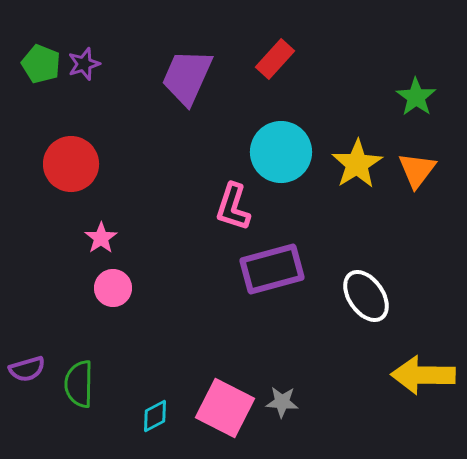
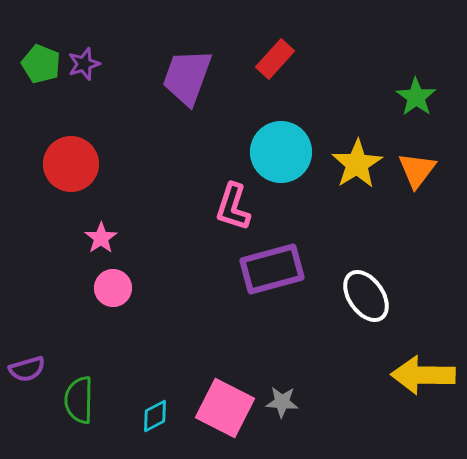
purple trapezoid: rotated 4 degrees counterclockwise
green semicircle: moved 16 px down
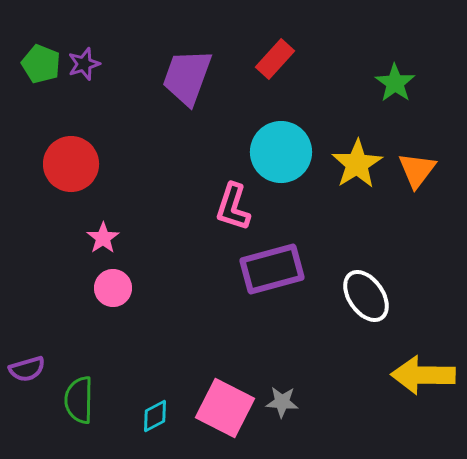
green star: moved 21 px left, 14 px up
pink star: moved 2 px right
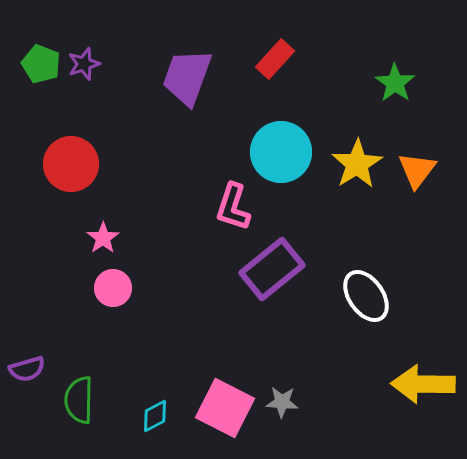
purple rectangle: rotated 24 degrees counterclockwise
yellow arrow: moved 9 px down
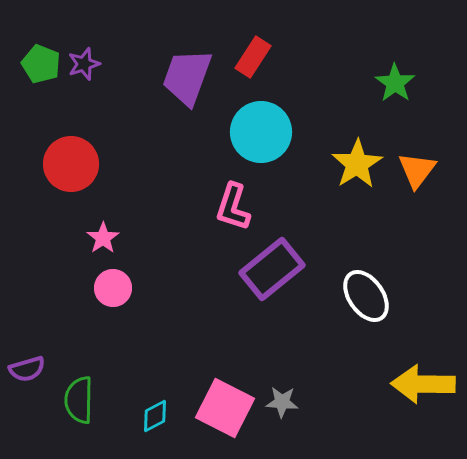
red rectangle: moved 22 px left, 2 px up; rotated 9 degrees counterclockwise
cyan circle: moved 20 px left, 20 px up
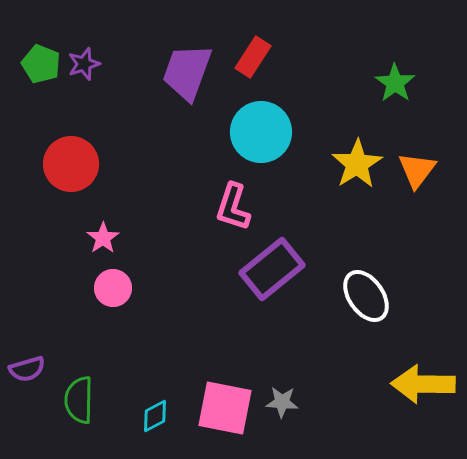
purple trapezoid: moved 5 px up
pink square: rotated 16 degrees counterclockwise
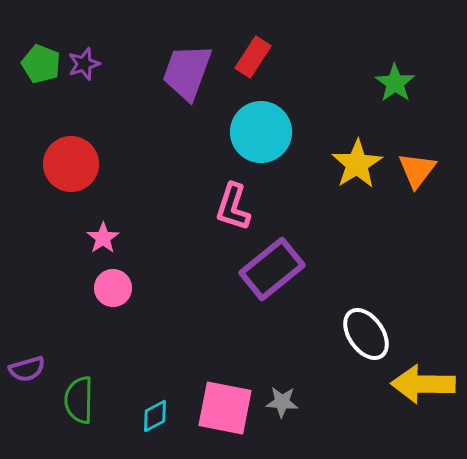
white ellipse: moved 38 px down
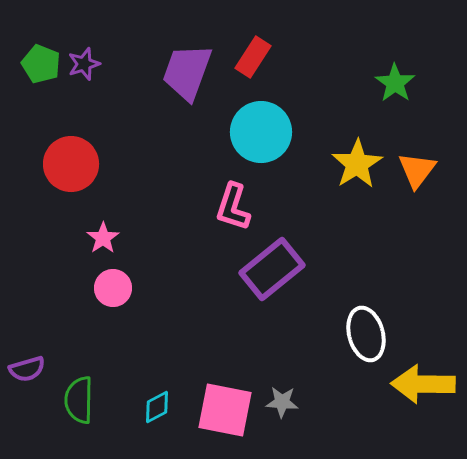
white ellipse: rotated 20 degrees clockwise
pink square: moved 2 px down
cyan diamond: moved 2 px right, 9 px up
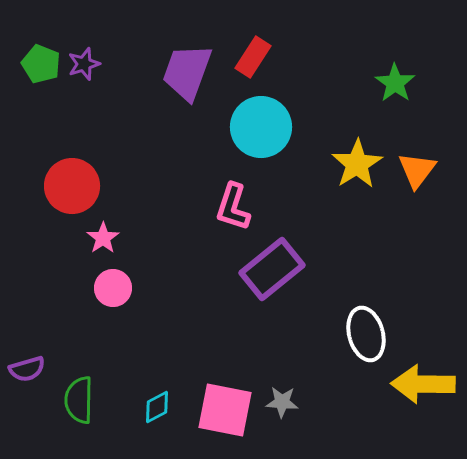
cyan circle: moved 5 px up
red circle: moved 1 px right, 22 px down
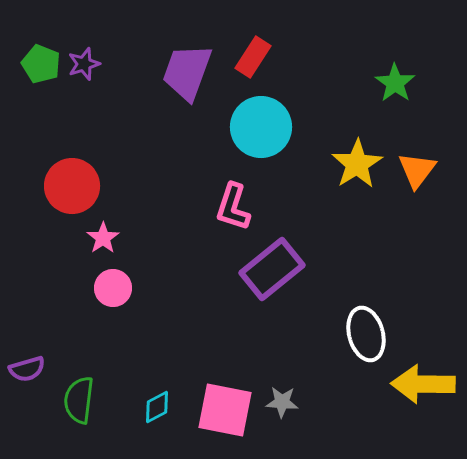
green semicircle: rotated 6 degrees clockwise
